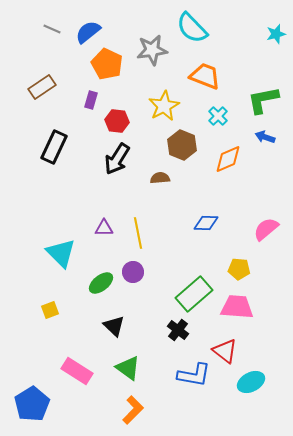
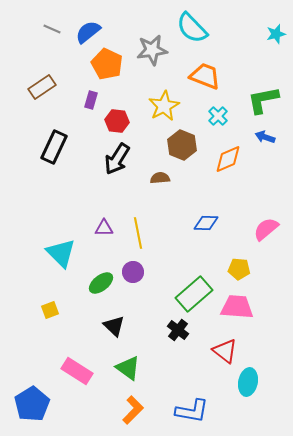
blue L-shape: moved 2 px left, 36 px down
cyan ellipse: moved 3 px left; rotated 52 degrees counterclockwise
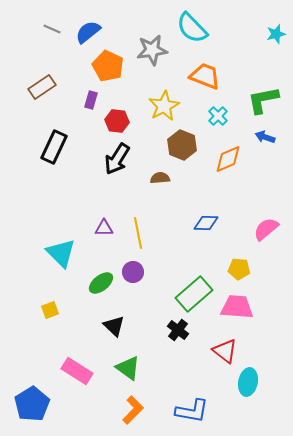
orange pentagon: moved 1 px right, 2 px down
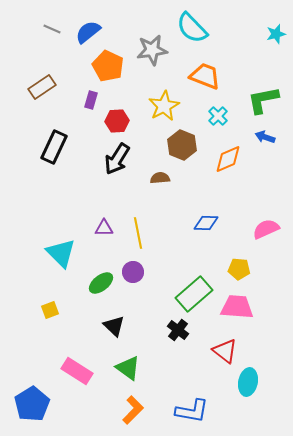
red hexagon: rotated 10 degrees counterclockwise
pink semicircle: rotated 16 degrees clockwise
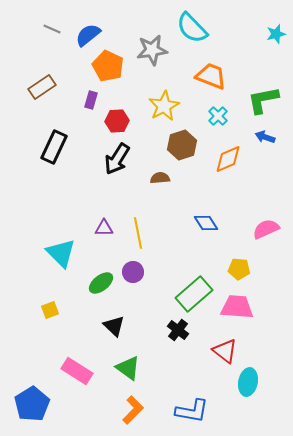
blue semicircle: moved 3 px down
orange trapezoid: moved 6 px right
brown hexagon: rotated 20 degrees clockwise
blue diamond: rotated 55 degrees clockwise
